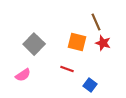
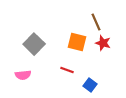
red line: moved 1 px down
pink semicircle: rotated 28 degrees clockwise
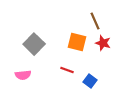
brown line: moved 1 px left, 1 px up
blue square: moved 4 px up
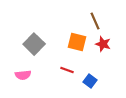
red star: moved 1 px down
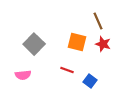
brown line: moved 3 px right
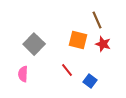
brown line: moved 1 px left, 1 px up
orange square: moved 1 px right, 2 px up
red line: rotated 32 degrees clockwise
pink semicircle: moved 1 px up; rotated 98 degrees clockwise
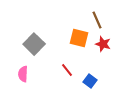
orange square: moved 1 px right, 2 px up
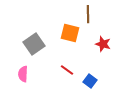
brown line: moved 9 px left, 6 px up; rotated 24 degrees clockwise
orange square: moved 9 px left, 5 px up
gray square: rotated 10 degrees clockwise
red line: rotated 16 degrees counterclockwise
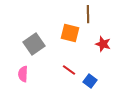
red line: moved 2 px right
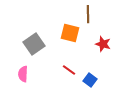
blue square: moved 1 px up
